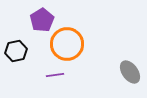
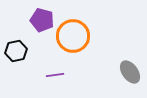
purple pentagon: rotated 25 degrees counterclockwise
orange circle: moved 6 px right, 8 px up
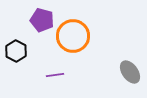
black hexagon: rotated 20 degrees counterclockwise
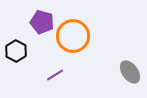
purple pentagon: moved 2 px down
purple line: rotated 24 degrees counterclockwise
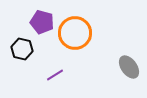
orange circle: moved 2 px right, 3 px up
black hexagon: moved 6 px right, 2 px up; rotated 15 degrees counterclockwise
gray ellipse: moved 1 px left, 5 px up
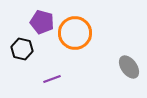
purple line: moved 3 px left, 4 px down; rotated 12 degrees clockwise
